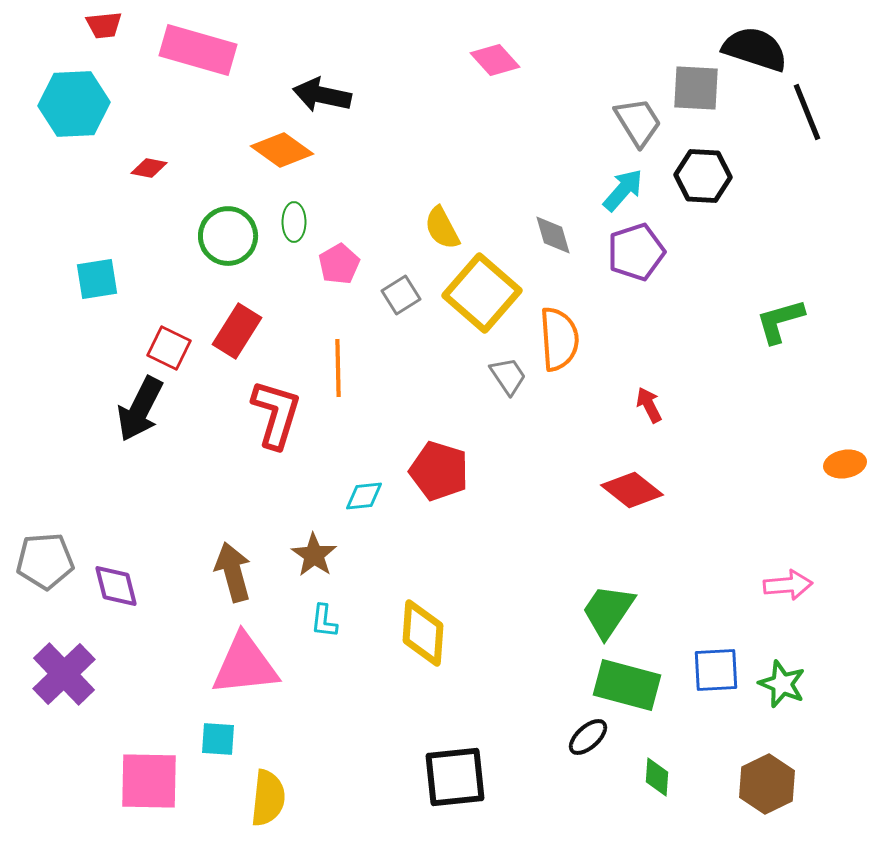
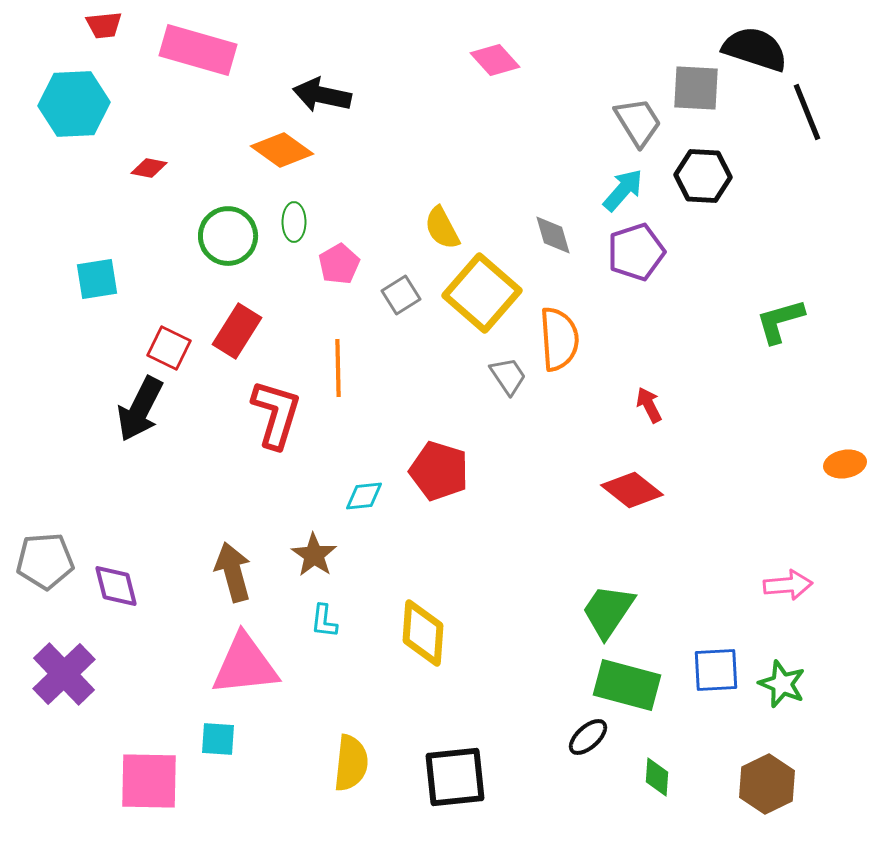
yellow semicircle at (268, 798): moved 83 px right, 35 px up
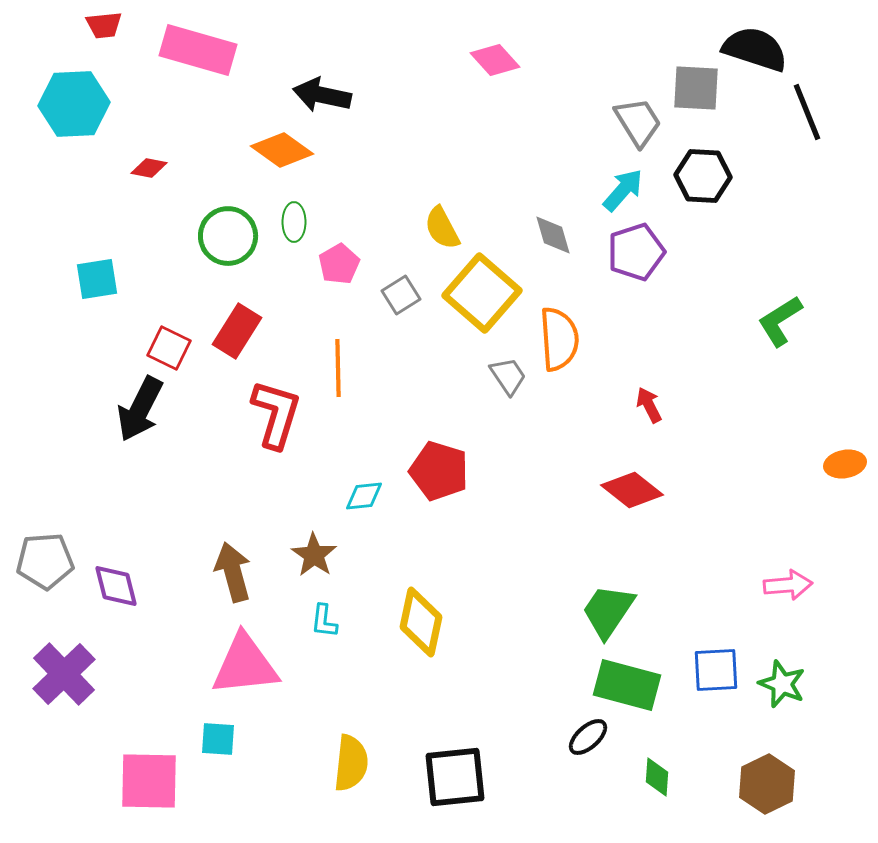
green L-shape at (780, 321): rotated 16 degrees counterclockwise
yellow diamond at (423, 633): moved 2 px left, 11 px up; rotated 8 degrees clockwise
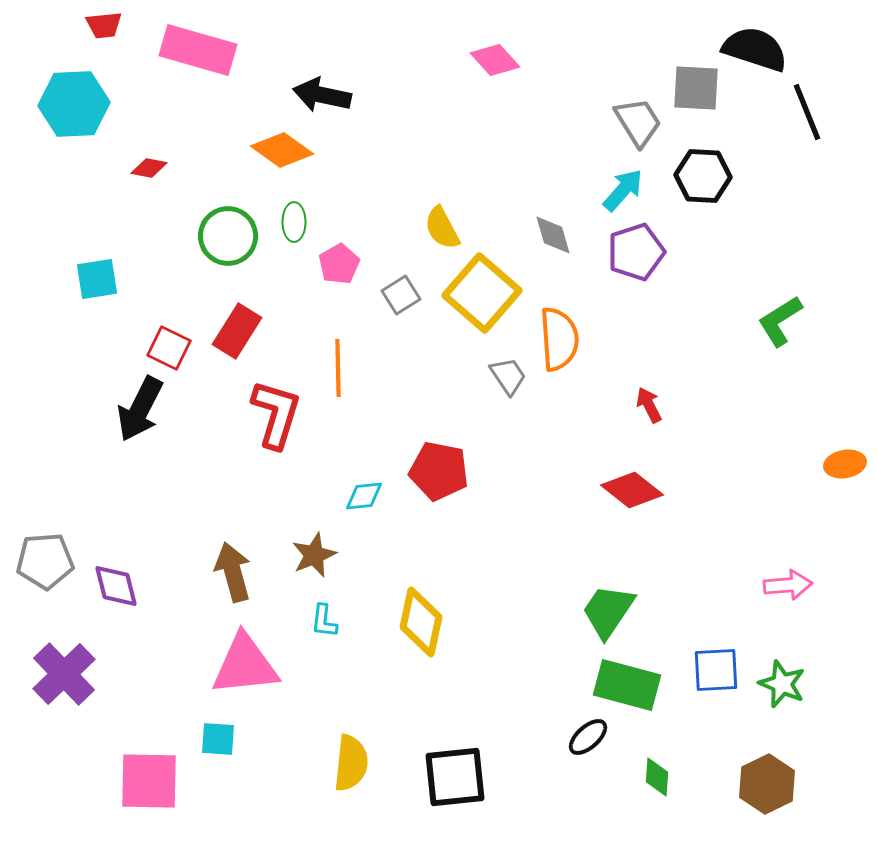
red pentagon at (439, 471): rotated 6 degrees counterclockwise
brown star at (314, 555): rotated 15 degrees clockwise
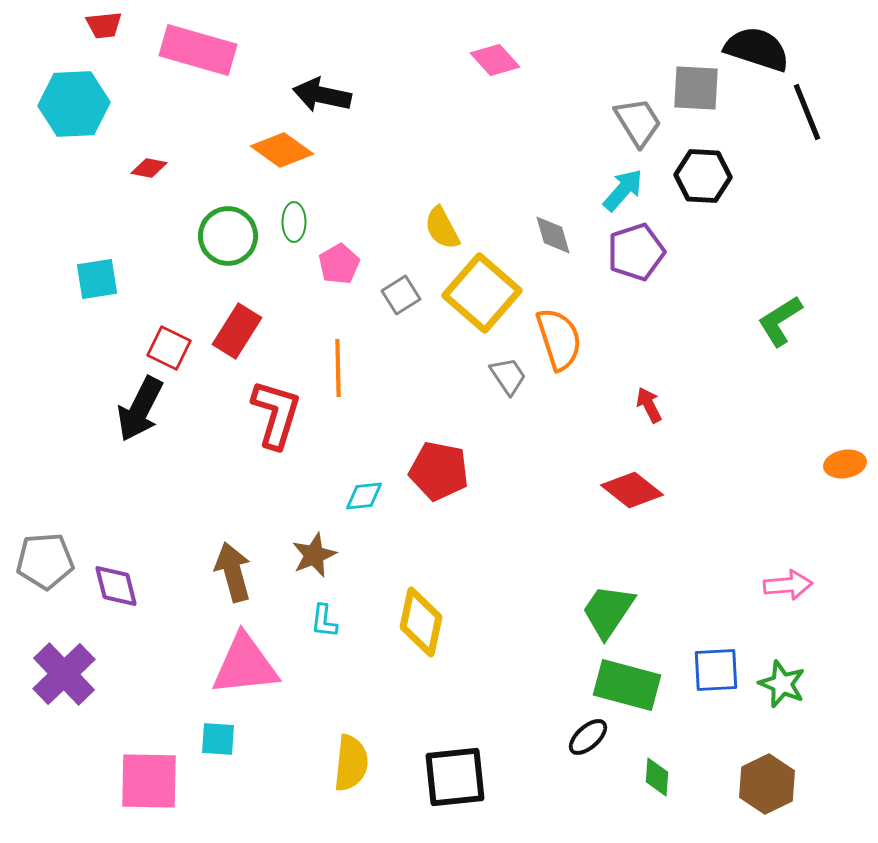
black semicircle at (755, 49): moved 2 px right
orange semicircle at (559, 339): rotated 14 degrees counterclockwise
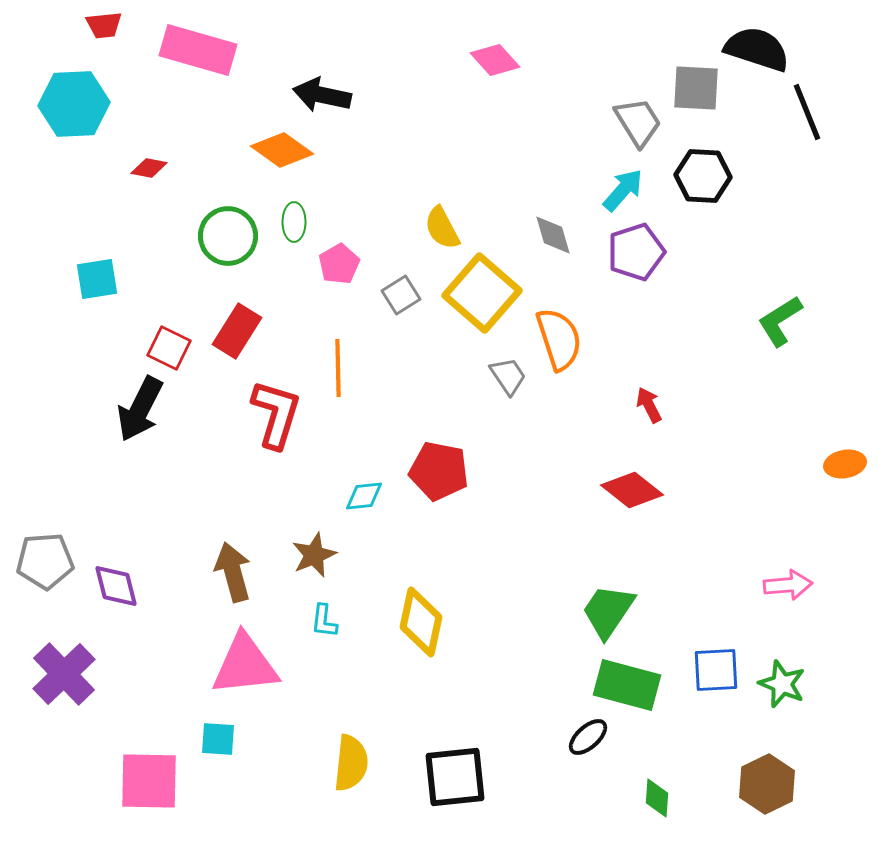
green diamond at (657, 777): moved 21 px down
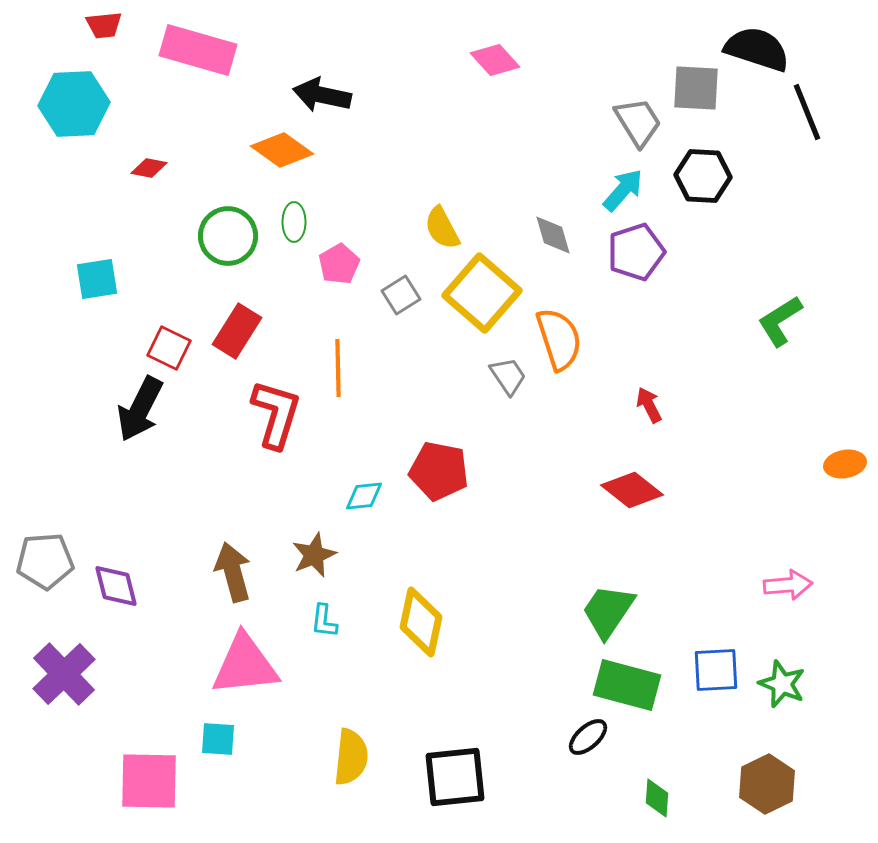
yellow semicircle at (351, 763): moved 6 px up
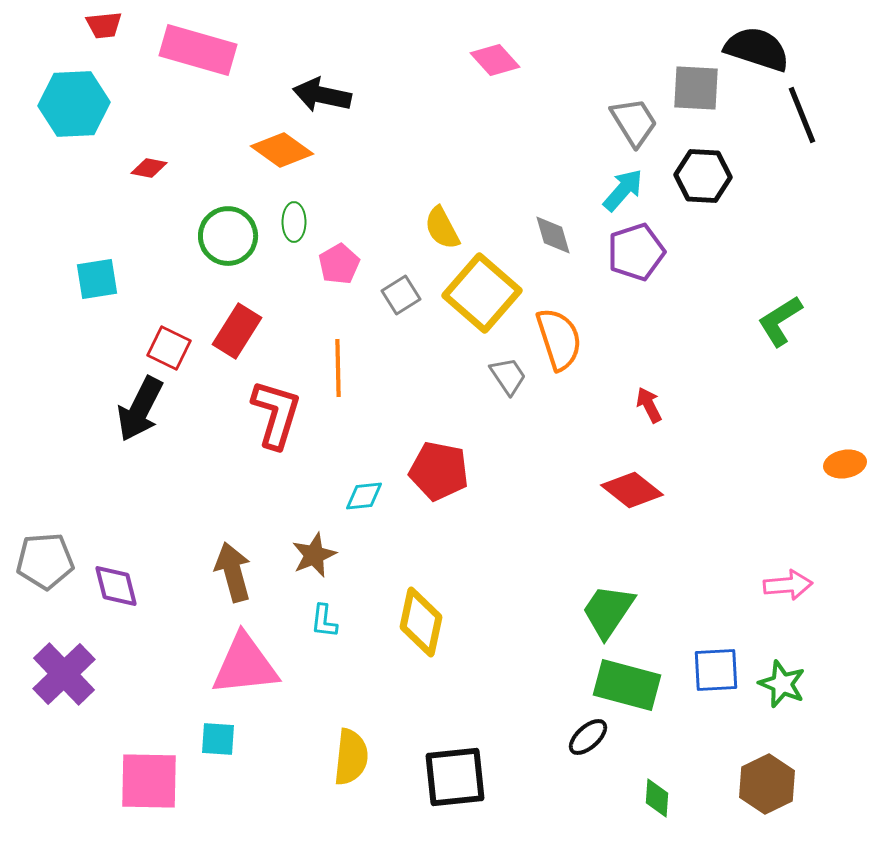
black line at (807, 112): moved 5 px left, 3 px down
gray trapezoid at (638, 122): moved 4 px left
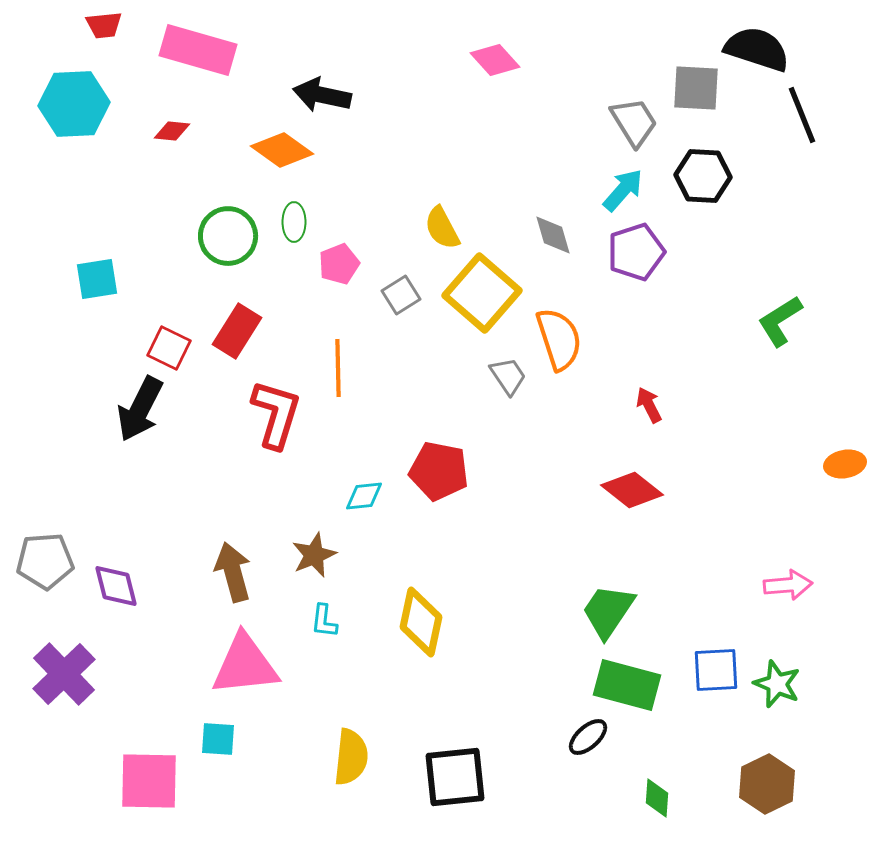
red diamond at (149, 168): moved 23 px right, 37 px up; rotated 6 degrees counterclockwise
pink pentagon at (339, 264): rotated 9 degrees clockwise
green star at (782, 684): moved 5 px left
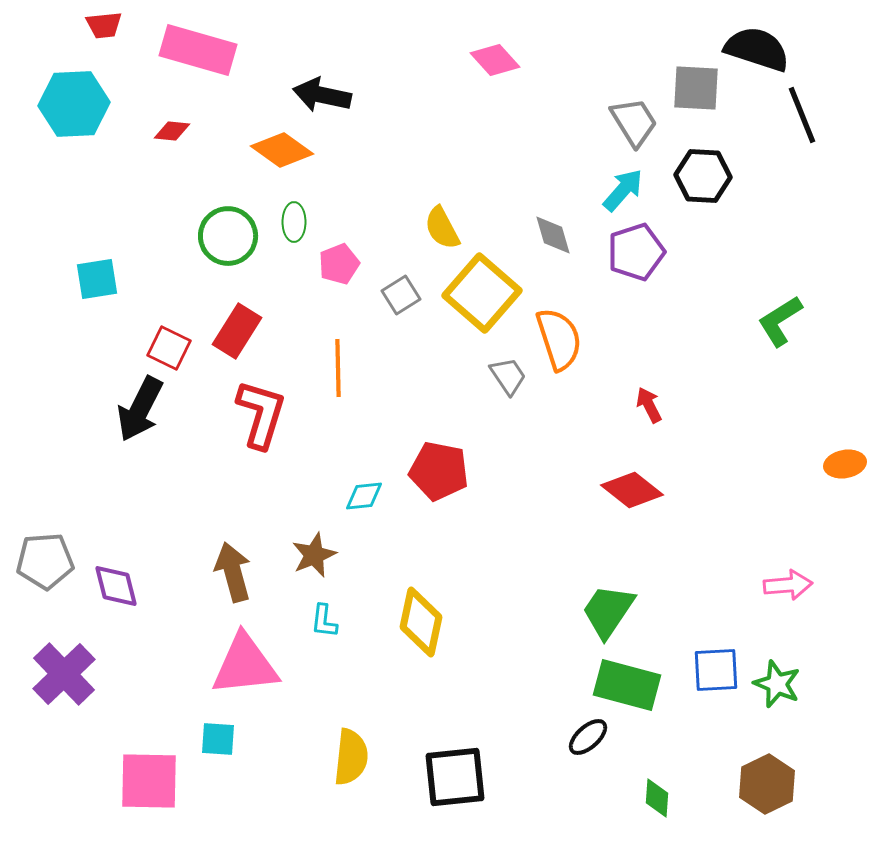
red L-shape at (276, 414): moved 15 px left
